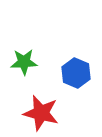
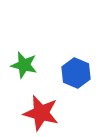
green star: moved 3 px down; rotated 16 degrees clockwise
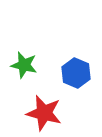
red star: moved 3 px right
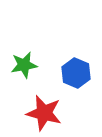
green star: rotated 24 degrees counterclockwise
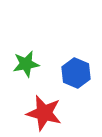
green star: moved 2 px right, 1 px up
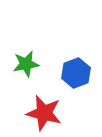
blue hexagon: rotated 16 degrees clockwise
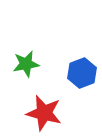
blue hexagon: moved 6 px right
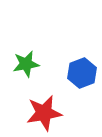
red star: rotated 24 degrees counterclockwise
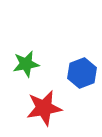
red star: moved 5 px up
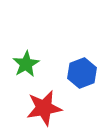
green star: rotated 20 degrees counterclockwise
